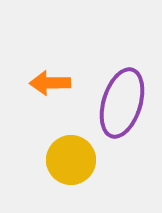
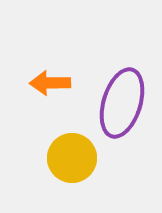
yellow circle: moved 1 px right, 2 px up
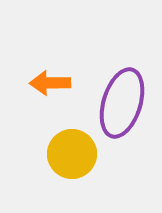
yellow circle: moved 4 px up
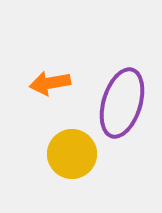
orange arrow: rotated 9 degrees counterclockwise
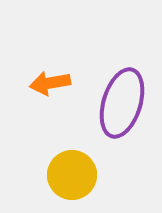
yellow circle: moved 21 px down
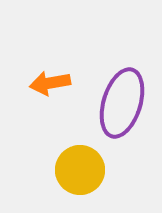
yellow circle: moved 8 px right, 5 px up
